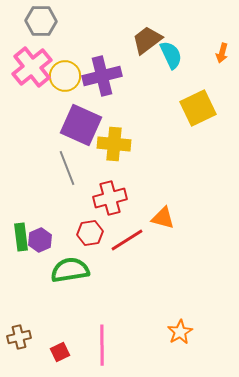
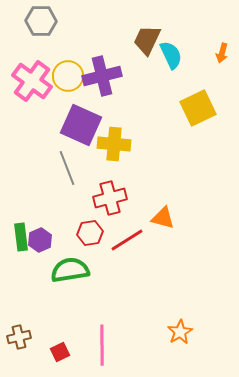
brown trapezoid: rotated 28 degrees counterclockwise
pink cross: moved 14 px down; rotated 15 degrees counterclockwise
yellow circle: moved 3 px right
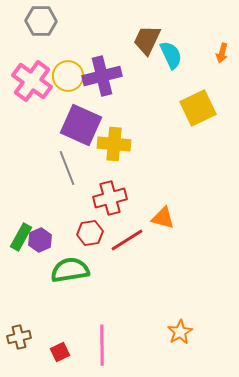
green rectangle: rotated 36 degrees clockwise
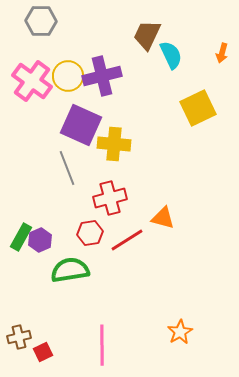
brown trapezoid: moved 5 px up
red square: moved 17 px left
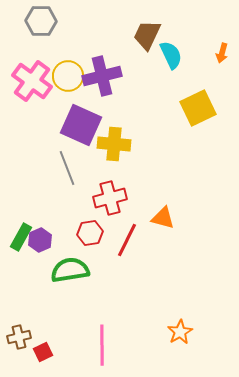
red line: rotated 32 degrees counterclockwise
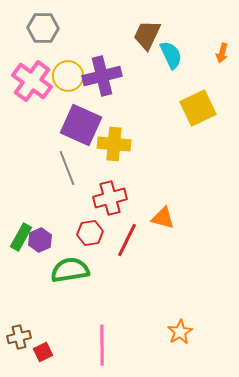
gray hexagon: moved 2 px right, 7 px down
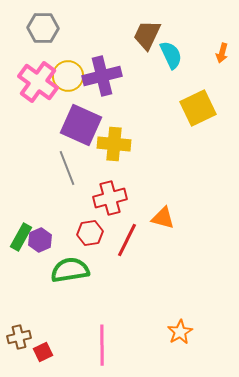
pink cross: moved 6 px right, 1 px down
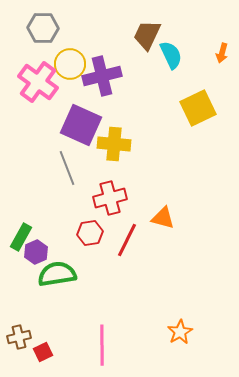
yellow circle: moved 2 px right, 12 px up
purple hexagon: moved 4 px left, 12 px down
green semicircle: moved 13 px left, 4 px down
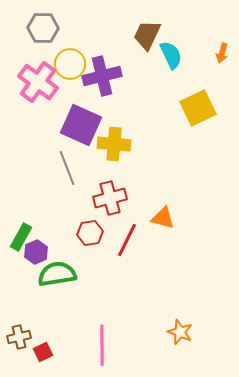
orange star: rotated 20 degrees counterclockwise
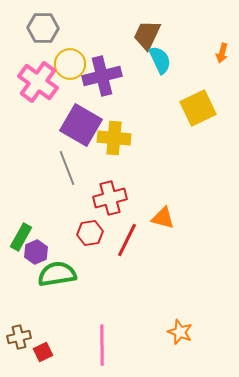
cyan semicircle: moved 11 px left, 5 px down
purple square: rotated 6 degrees clockwise
yellow cross: moved 6 px up
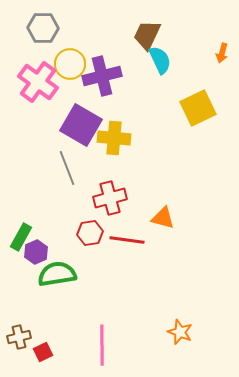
red line: rotated 72 degrees clockwise
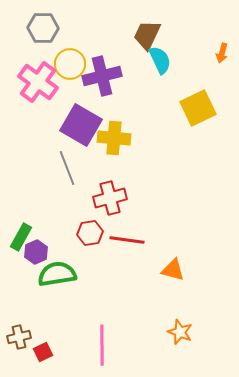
orange triangle: moved 10 px right, 52 px down
